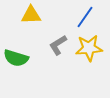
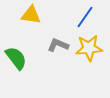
yellow triangle: rotated 10 degrees clockwise
gray L-shape: rotated 55 degrees clockwise
green semicircle: rotated 145 degrees counterclockwise
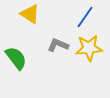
yellow triangle: moved 1 px left, 1 px up; rotated 25 degrees clockwise
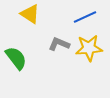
blue line: rotated 30 degrees clockwise
gray L-shape: moved 1 px right, 1 px up
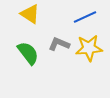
green semicircle: moved 12 px right, 5 px up
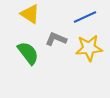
gray L-shape: moved 3 px left, 5 px up
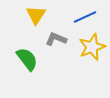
yellow triangle: moved 6 px right, 1 px down; rotated 30 degrees clockwise
yellow star: moved 3 px right, 1 px up; rotated 16 degrees counterclockwise
green semicircle: moved 1 px left, 6 px down
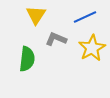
yellow star: moved 1 px down; rotated 8 degrees counterclockwise
green semicircle: rotated 45 degrees clockwise
